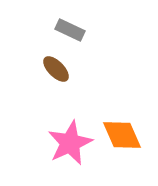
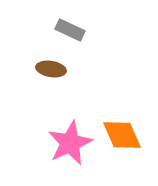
brown ellipse: moved 5 px left; rotated 36 degrees counterclockwise
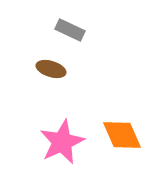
brown ellipse: rotated 8 degrees clockwise
pink star: moved 8 px left, 1 px up
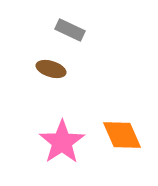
pink star: rotated 9 degrees counterclockwise
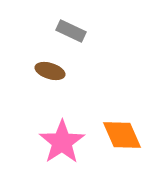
gray rectangle: moved 1 px right, 1 px down
brown ellipse: moved 1 px left, 2 px down
